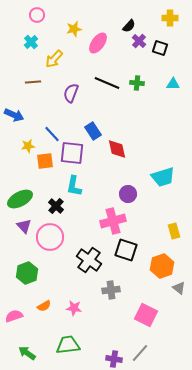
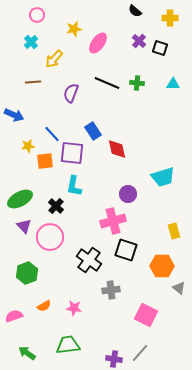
black semicircle at (129, 26): moved 6 px right, 15 px up; rotated 88 degrees clockwise
orange hexagon at (162, 266): rotated 20 degrees clockwise
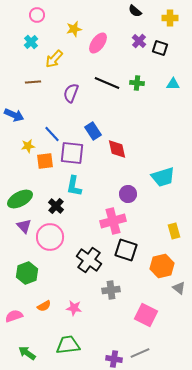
orange hexagon at (162, 266): rotated 15 degrees counterclockwise
gray line at (140, 353): rotated 24 degrees clockwise
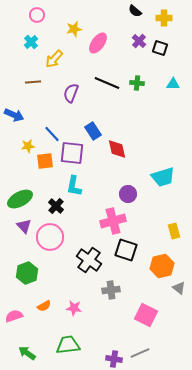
yellow cross at (170, 18): moved 6 px left
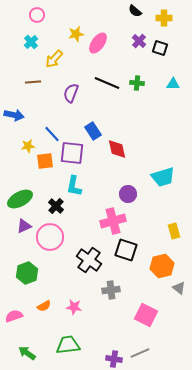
yellow star at (74, 29): moved 2 px right, 5 px down
blue arrow at (14, 115): rotated 12 degrees counterclockwise
purple triangle at (24, 226): rotated 49 degrees clockwise
pink star at (74, 308): moved 1 px up
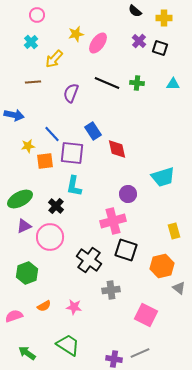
green trapezoid at (68, 345): rotated 40 degrees clockwise
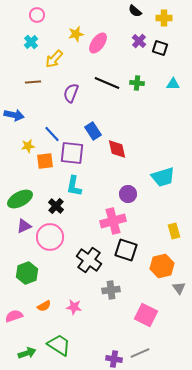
gray triangle at (179, 288): rotated 16 degrees clockwise
green trapezoid at (68, 345): moved 9 px left
green arrow at (27, 353): rotated 126 degrees clockwise
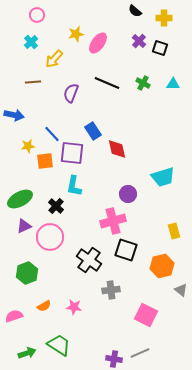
green cross at (137, 83): moved 6 px right; rotated 24 degrees clockwise
gray triangle at (179, 288): moved 2 px right, 2 px down; rotated 16 degrees counterclockwise
